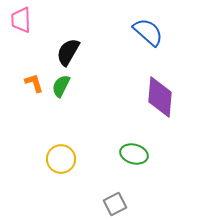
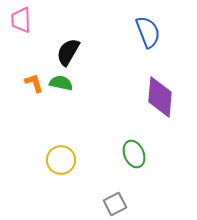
blue semicircle: rotated 28 degrees clockwise
green semicircle: moved 3 px up; rotated 75 degrees clockwise
green ellipse: rotated 52 degrees clockwise
yellow circle: moved 1 px down
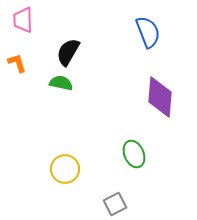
pink trapezoid: moved 2 px right
orange L-shape: moved 17 px left, 20 px up
yellow circle: moved 4 px right, 9 px down
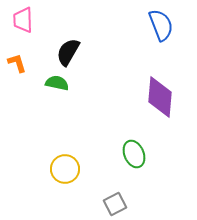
blue semicircle: moved 13 px right, 7 px up
green semicircle: moved 4 px left
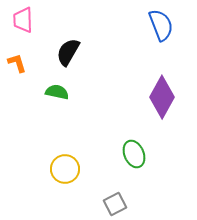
green semicircle: moved 9 px down
purple diamond: moved 2 px right; rotated 24 degrees clockwise
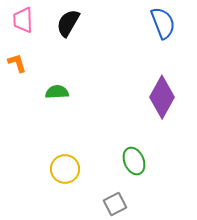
blue semicircle: moved 2 px right, 2 px up
black semicircle: moved 29 px up
green semicircle: rotated 15 degrees counterclockwise
green ellipse: moved 7 px down
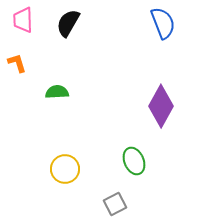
purple diamond: moved 1 px left, 9 px down
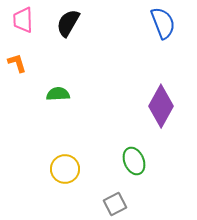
green semicircle: moved 1 px right, 2 px down
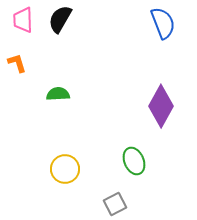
black semicircle: moved 8 px left, 4 px up
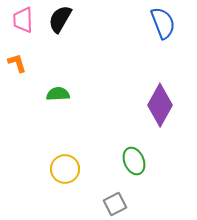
purple diamond: moved 1 px left, 1 px up
